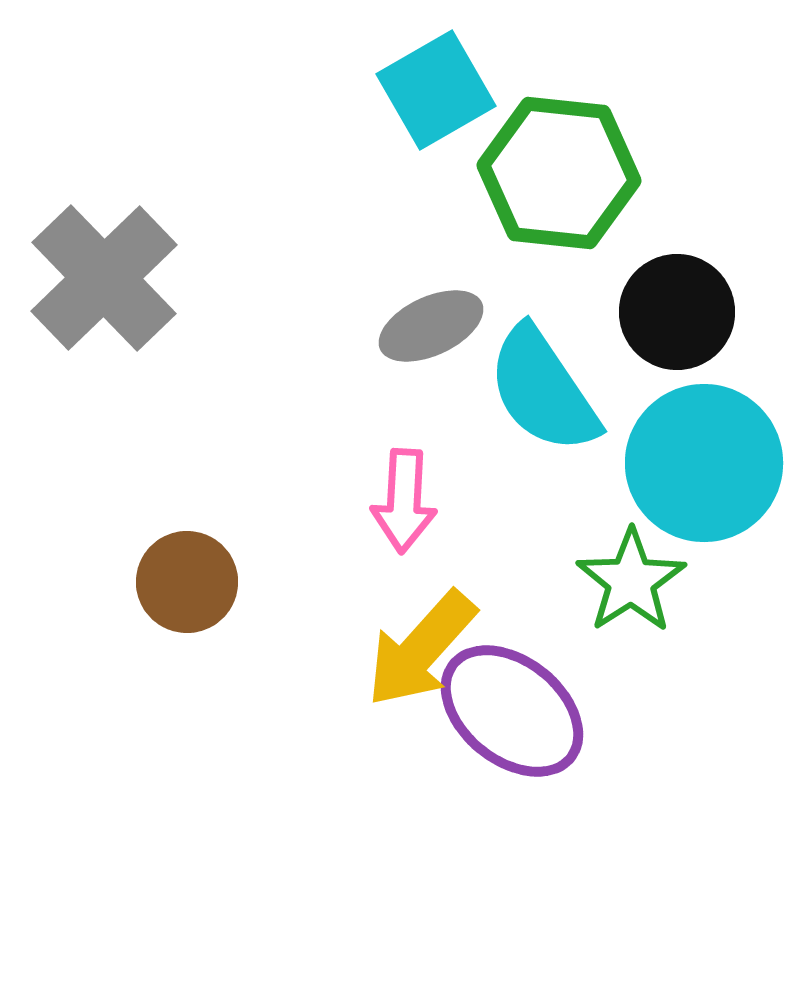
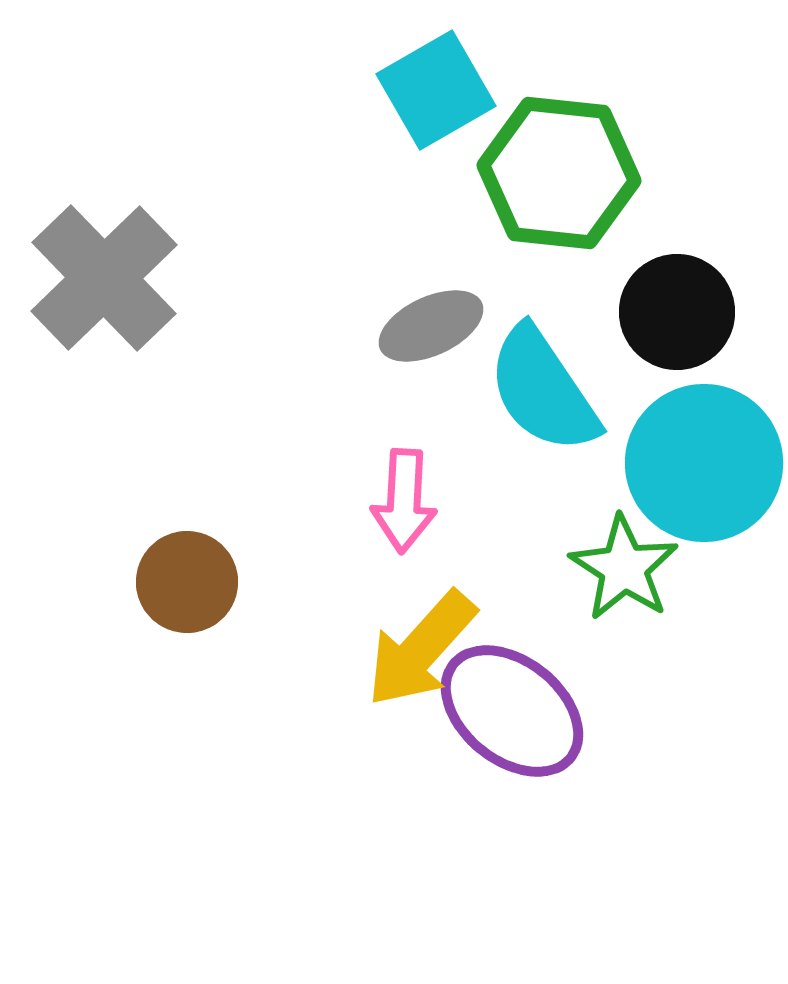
green star: moved 7 px left, 13 px up; rotated 6 degrees counterclockwise
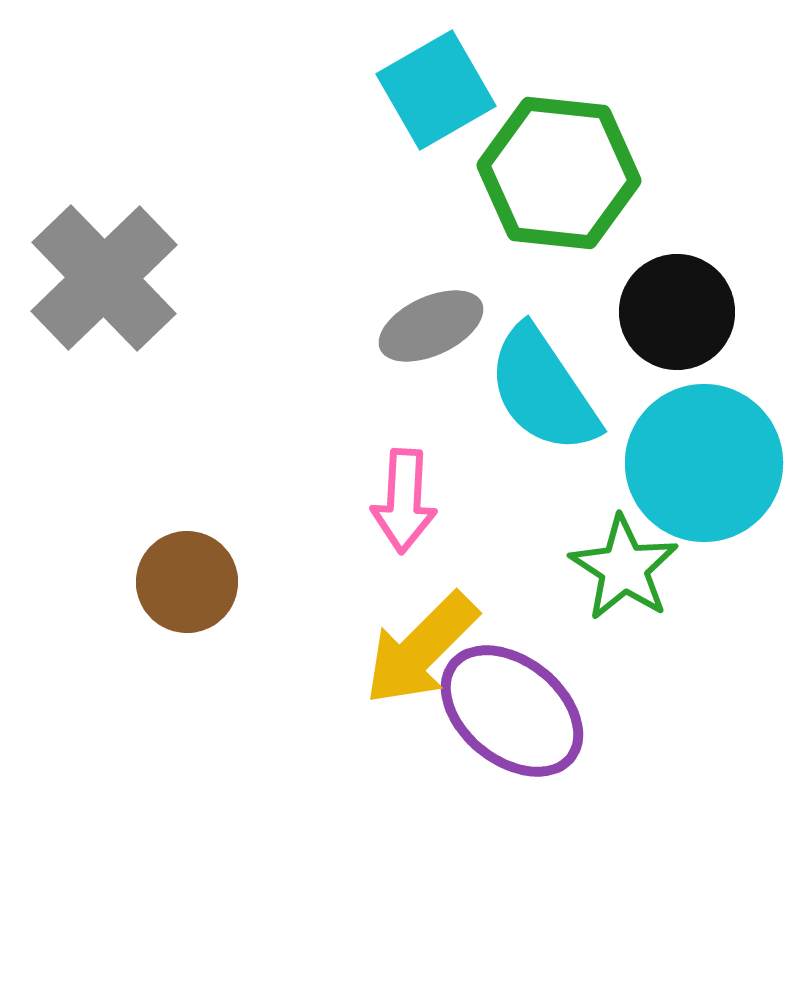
yellow arrow: rotated 3 degrees clockwise
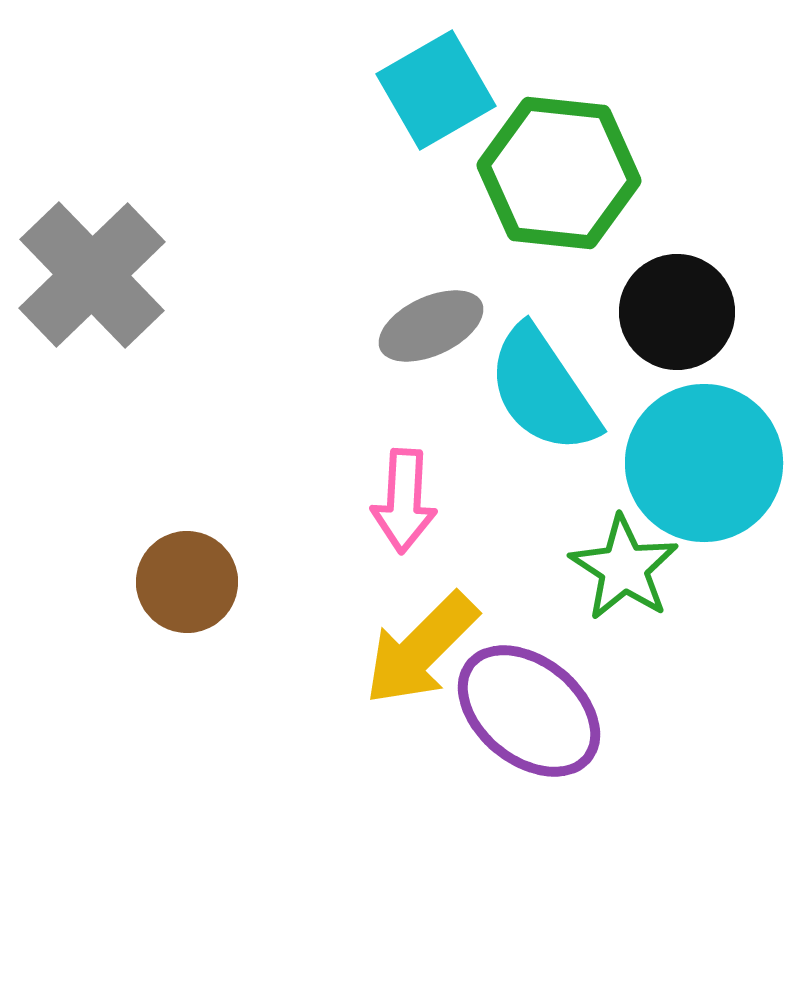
gray cross: moved 12 px left, 3 px up
purple ellipse: moved 17 px right
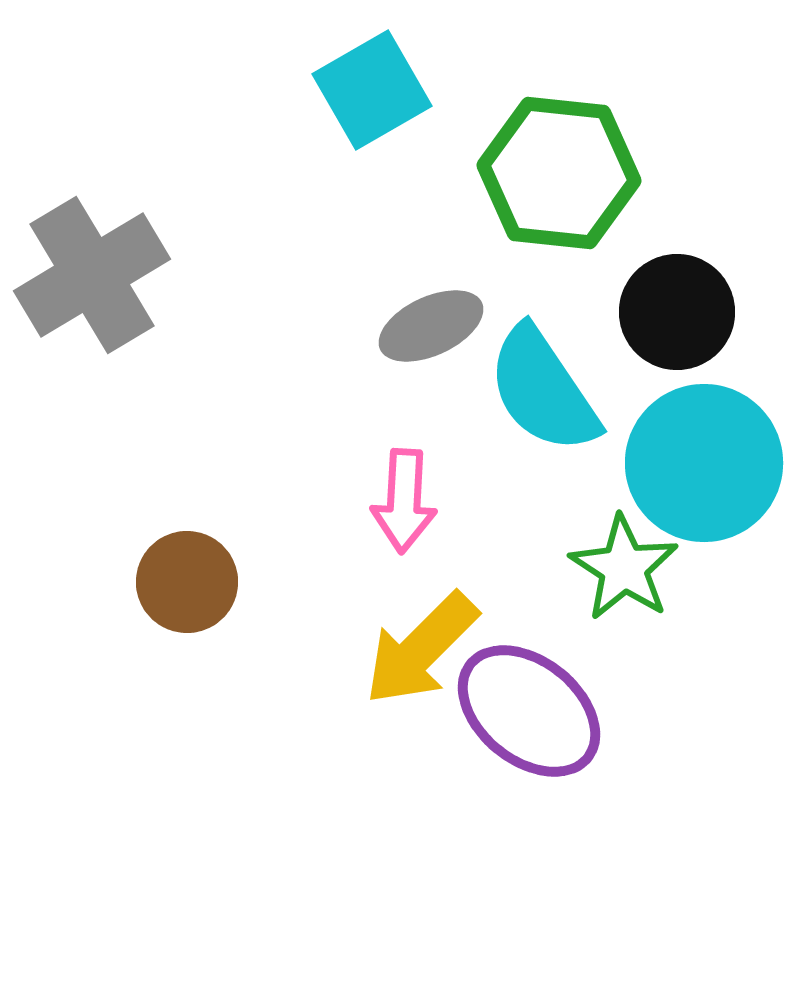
cyan square: moved 64 px left
gray cross: rotated 13 degrees clockwise
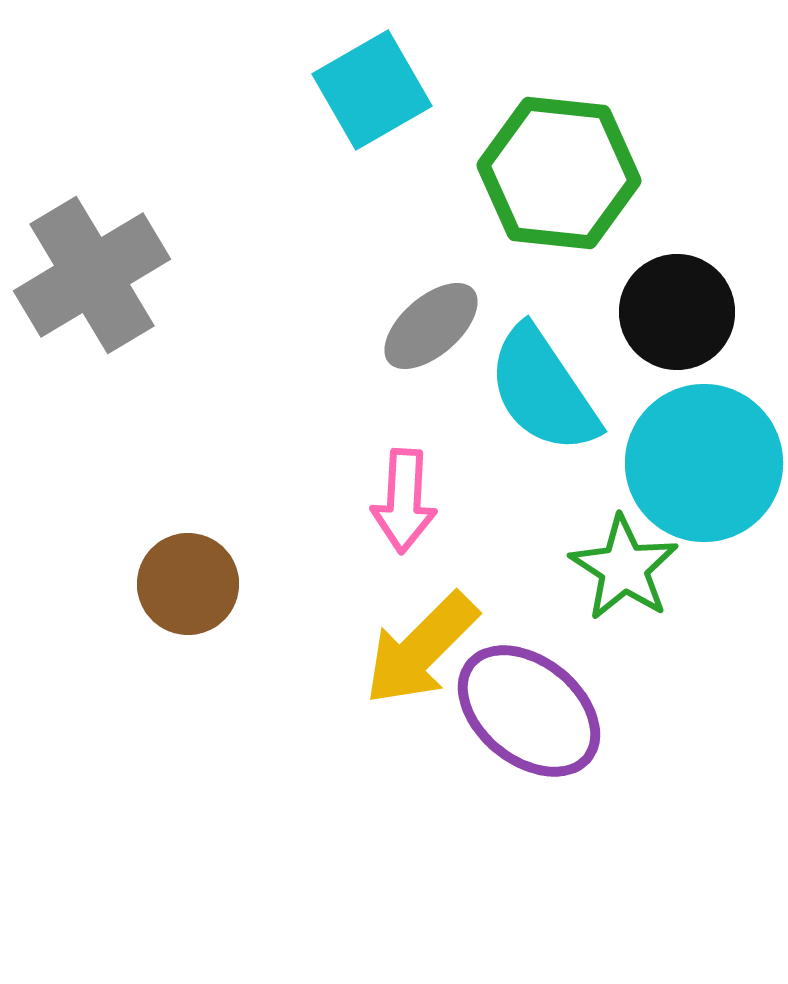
gray ellipse: rotated 16 degrees counterclockwise
brown circle: moved 1 px right, 2 px down
